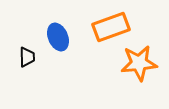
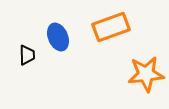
black trapezoid: moved 2 px up
orange star: moved 7 px right, 11 px down
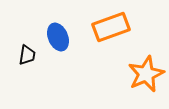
black trapezoid: rotated 10 degrees clockwise
orange star: rotated 18 degrees counterclockwise
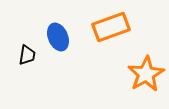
orange star: rotated 6 degrees counterclockwise
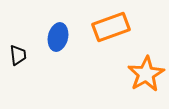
blue ellipse: rotated 36 degrees clockwise
black trapezoid: moved 9 px left; rotated 15 degrees counterclockwise
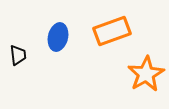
orange rectangle: moved 1 px right, 4 px down
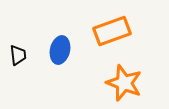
blue ellipse: moved 2 px right, 13 px down
orange star: moved 22 px left, 9 px down; rotated 21 degrees counterclockwise
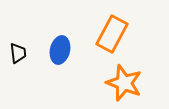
orange rectangle: moved 3 px down; rotated 42 degrees counterclockwise
black trapezoid: moved 2 px up
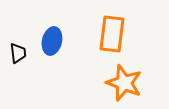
orange rectangle: rotated 21 degrees counterclockwise
blue ellipse: moved 8 px left, 9 px up
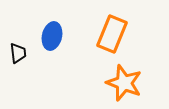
orange rectangle: rotated 15 degrees clockwise
blue ellipse: moved 5 px up
